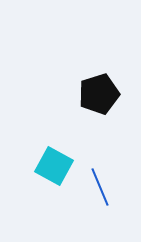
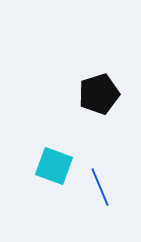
cyan square: rotated 9 degrees counterclockwise
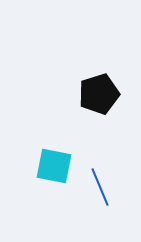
cyan square: rotated 9 degrees counterclockwise
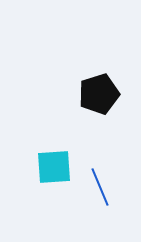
cyan square: moved 1 px down; rotated 15 degrees counterclockwise
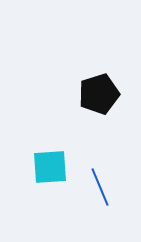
cyan square: moved 4 px left
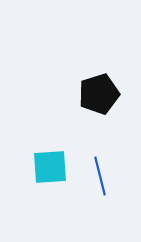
blue line: moved 11 px up; rotated 9 degrees clockwise
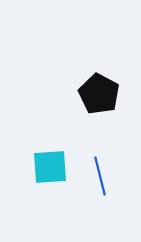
black pentagon: rotated 27 degrees counterclockwise
